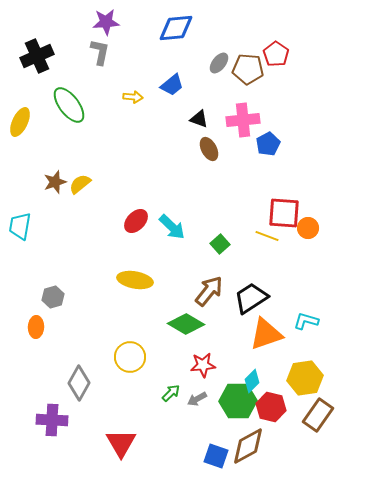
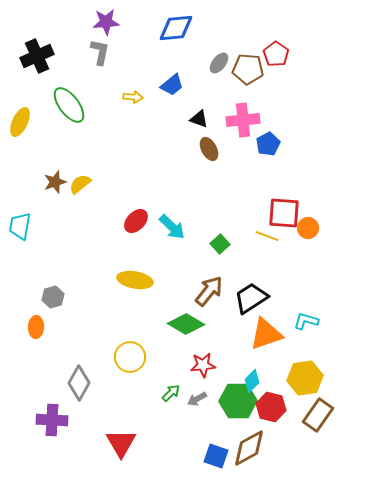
brown diamond at (248, 446): moved 1 px right, 2 px down
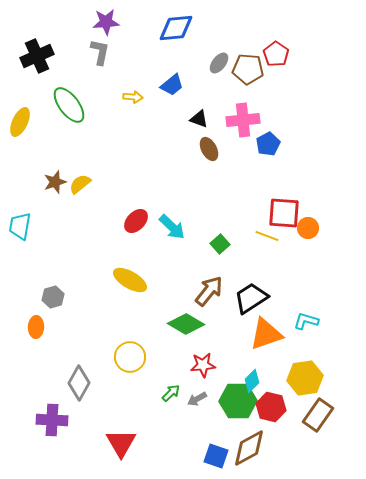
yellow ellipse at (135, 280): moved 5 px left; rotated 20 degrees clockwise
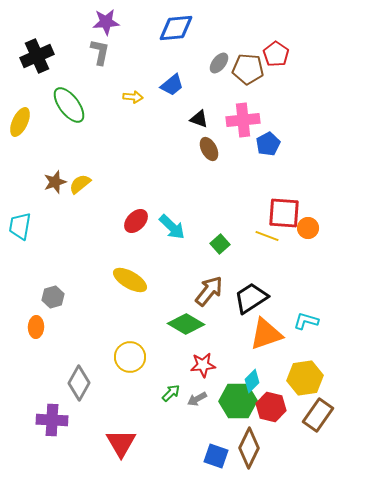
brown diamond at (249, 448): rotated 36 degrees counterclockwise
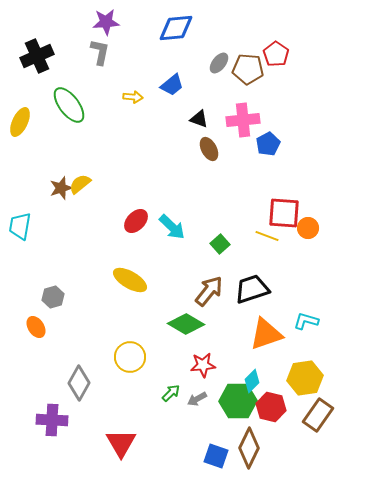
brown star at (55, 182): moved 6 px right, 6 px down
black trapezoid at (251, 298): moved 1 px right, 9 px up; rotated 15 degrees clockwise
orange ellipse at (36, 327): rotated 35 degrees counterclockwise
